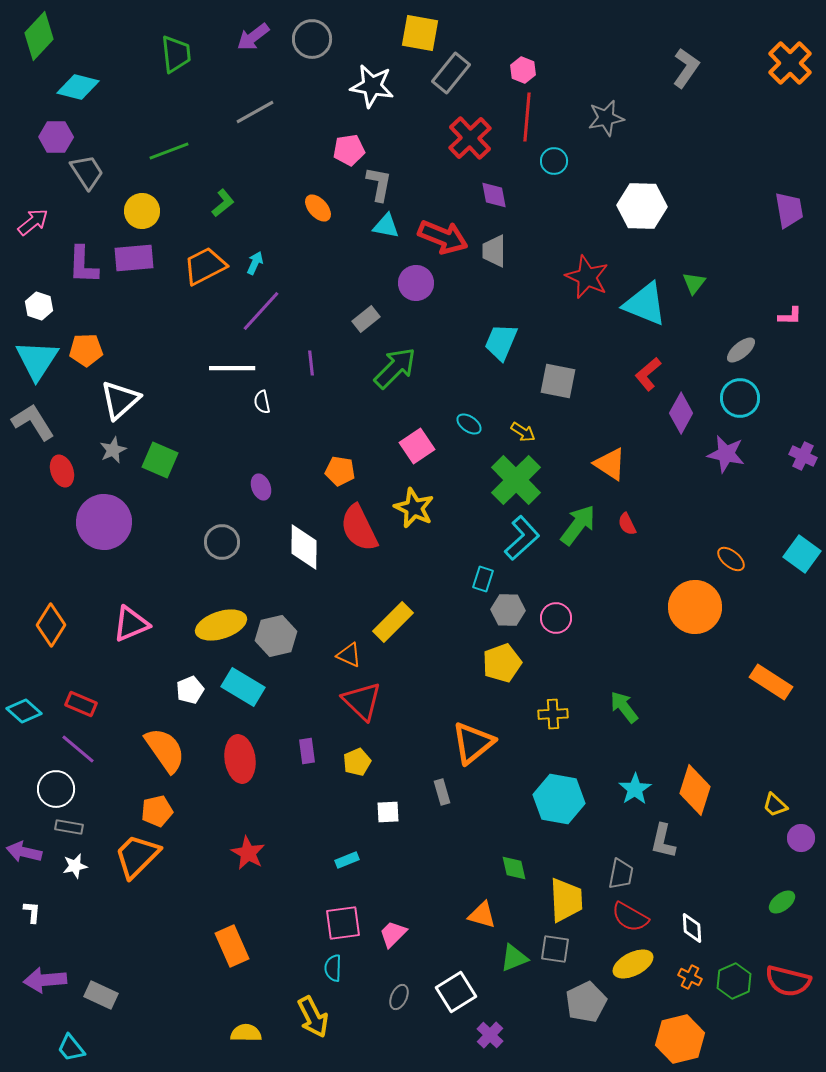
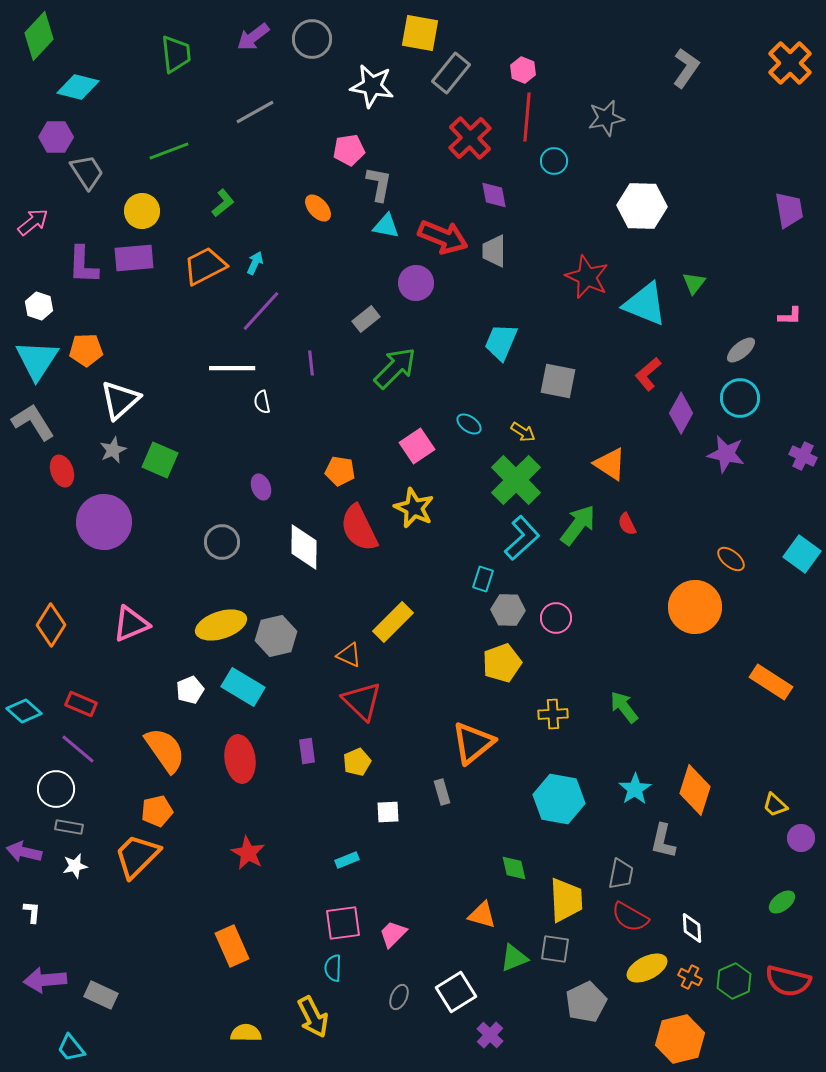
yellow ellipse at (633, 964): moved 14 px right, 4 px down
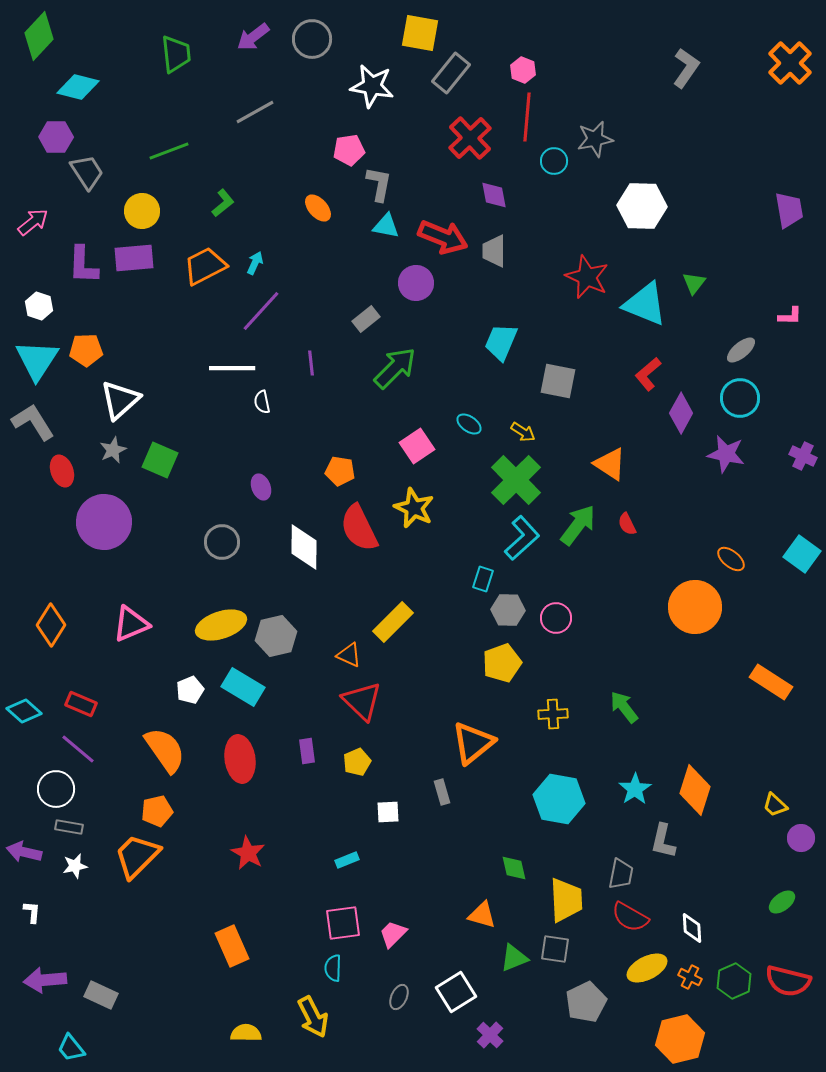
gray star at (606, 118): moved 11 px left, 21 px down
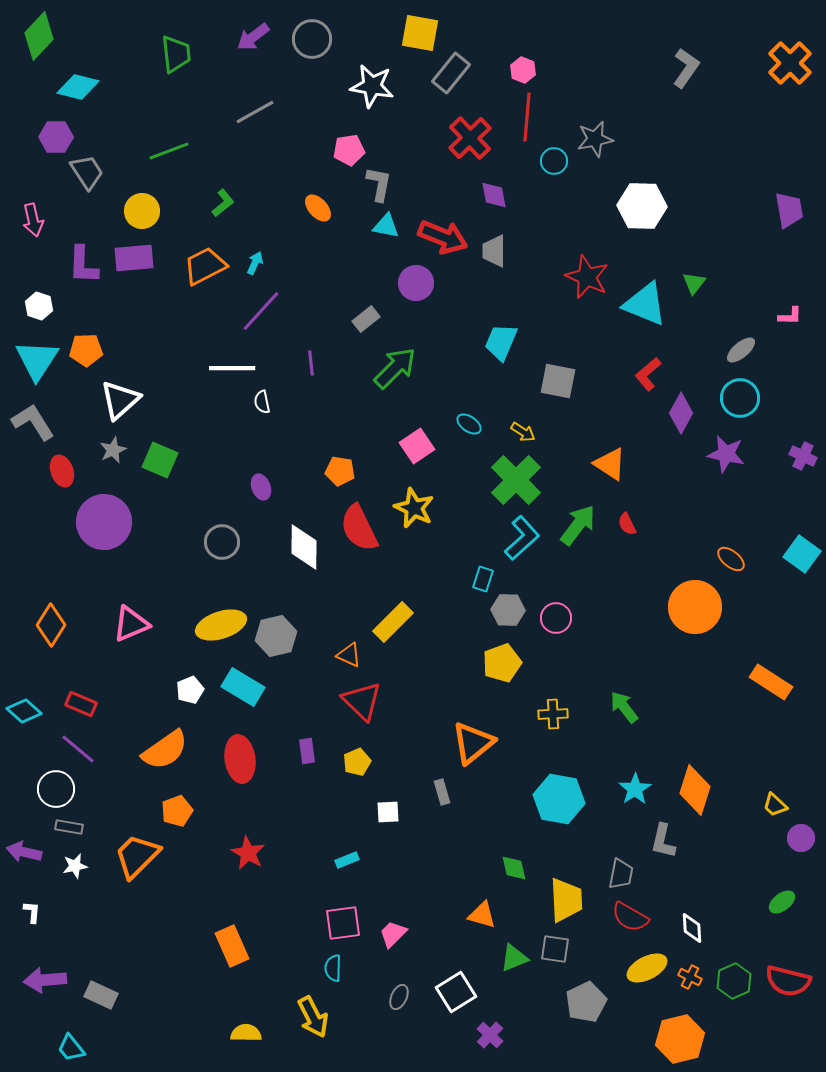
pink arrow at (33, 222): moved 2 px up; rotated 116 degrees clockwise
orange semicircle at (165, 750): rotated 90 degrees clockwise
orange pentagon at (157, 811): moved 20 px right; rotated 8 degrees counterclockwise
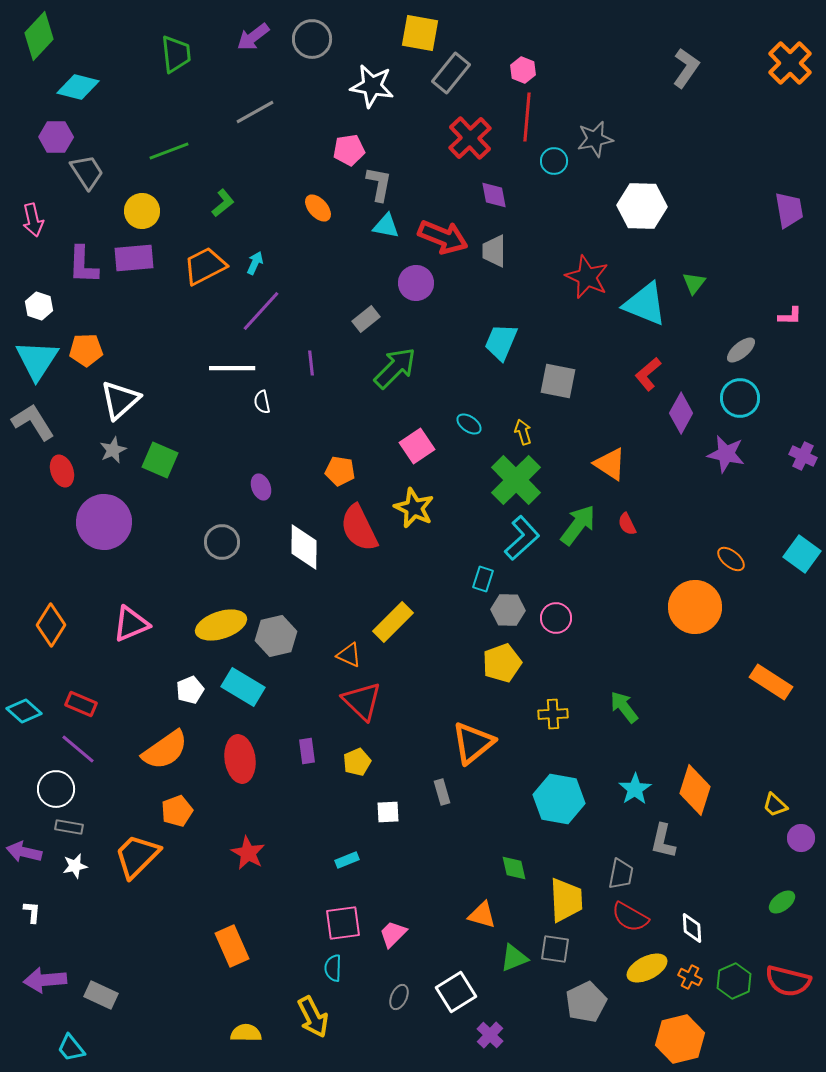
yellow arrow at (523, 432): rotated 140 degrees counterclockwise
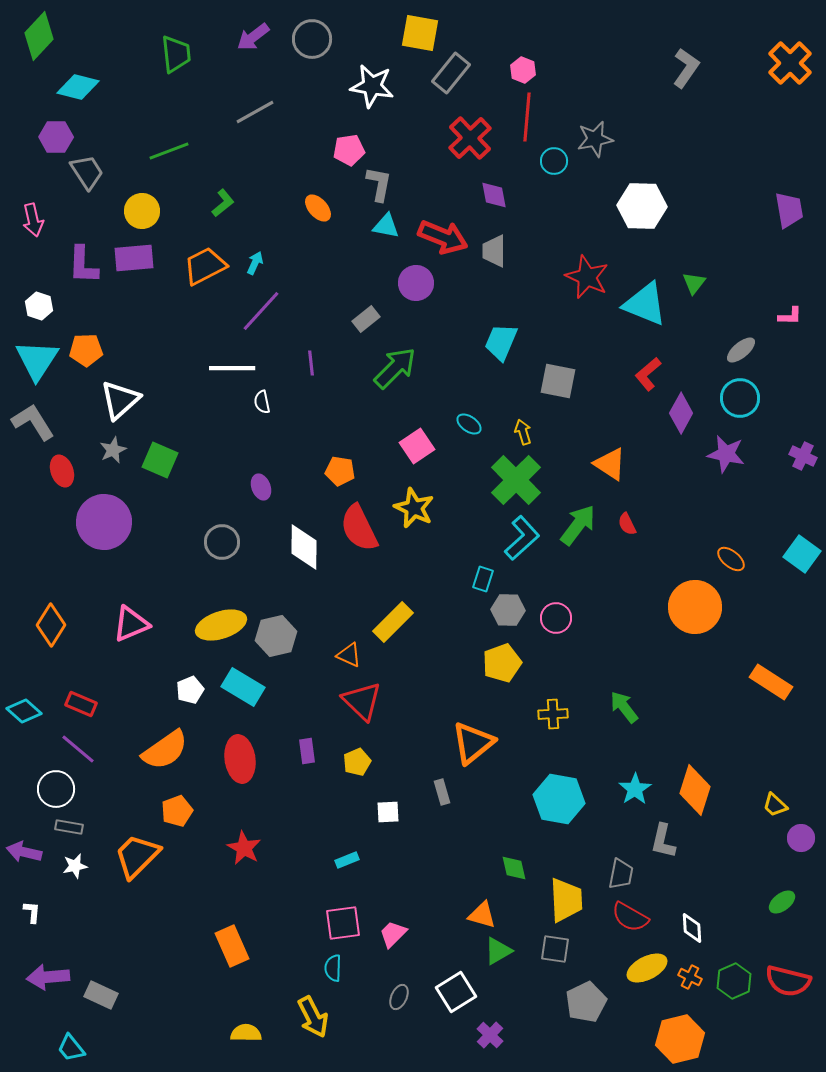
red star at (248, 853): moved 4 px left, 5 px up
green triangle at (514, 958): moved 16 px left, 7 px up; rotated 8 degrees counterclockwise
purple arrow at (45, 980): moved 3 px right, 3 px up
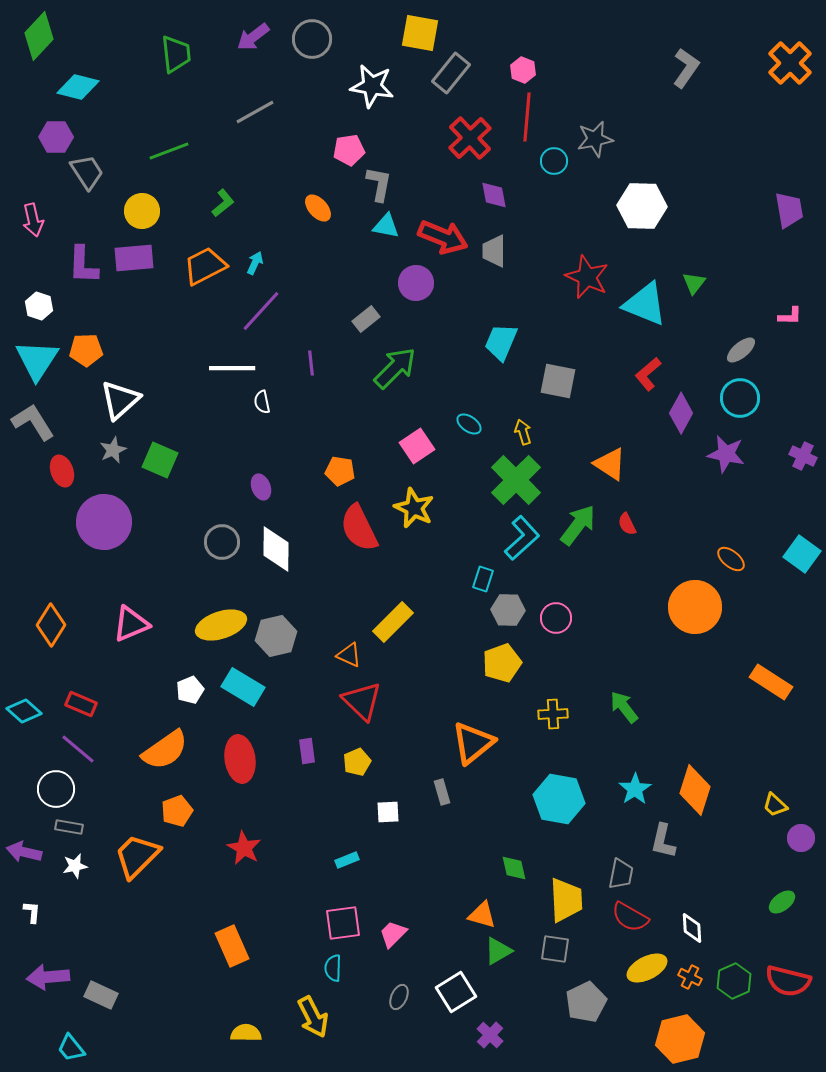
white diamond at (304, 547): moved 28 px left, 2 px down
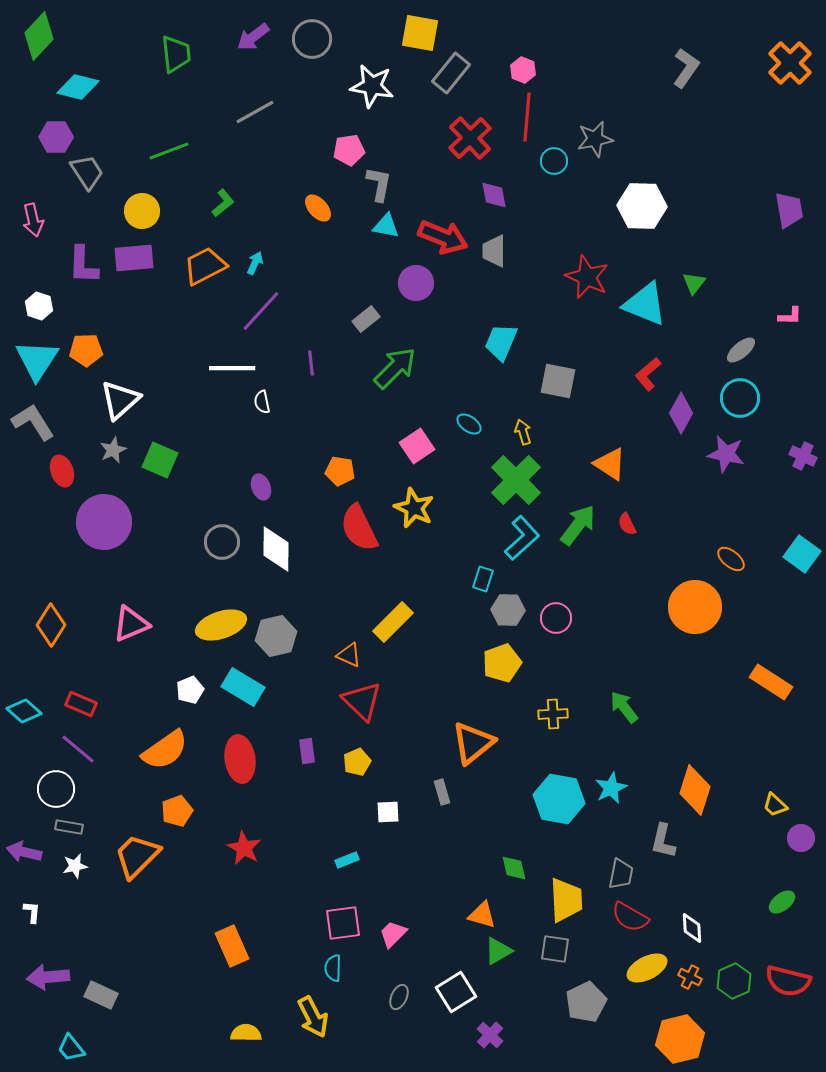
cyan star at (635, 789): moved 24 px left, 1 px up; rotated 8 degrees clockwise
